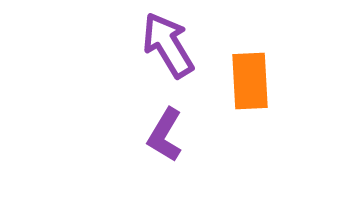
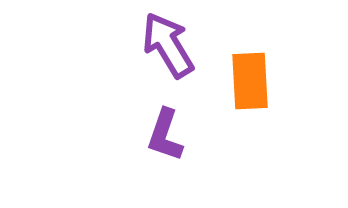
purple L-shape: rotated 12 degrees counterclockwise
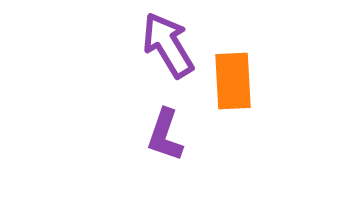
orange rectangle: moved 17 px left
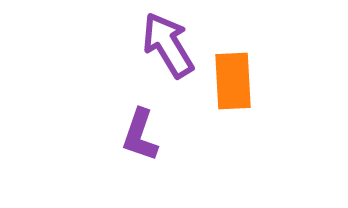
purple L-shape: moved 25 px left
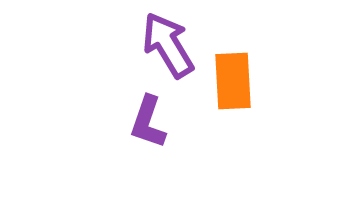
purple L-shape: moved 8 px right, 13 px up
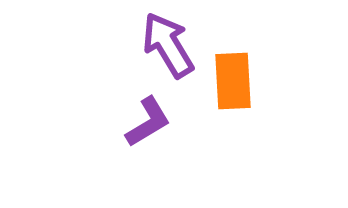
purple L-shape: rotated 140 degrees counterclockwise
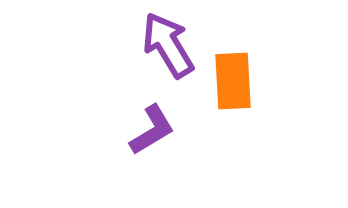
purple L-shape: moved 4 px right, 8 px down
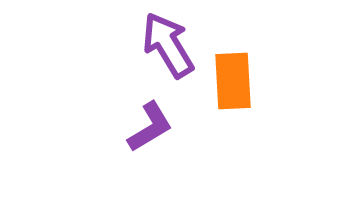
purple L-shape: moved 2 px left, 3 px up
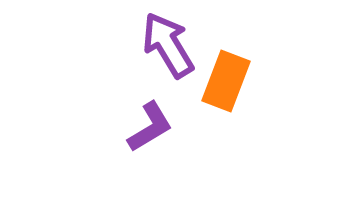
orange rectangle: moved 7 px left; rotated 24 degrees clockwise
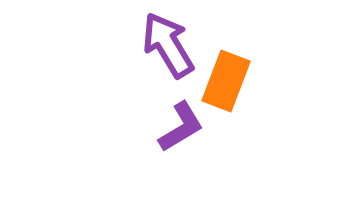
purple L-shape: moved 31 px right
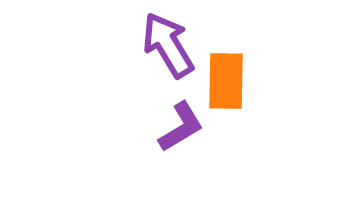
orange rectangle: rotated 20 degrees counterclockwise
